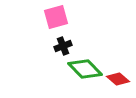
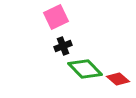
pink square: rotated 10 degrees counterclockwise
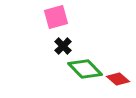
pink square: rotated 10 degrees clockwise
black cross: rotated 24 degrees counterclockwise
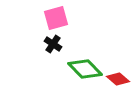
pink square: moved 1 px down
black cross: moved 10 px left, 2 px up; rotated 12 degrees counterclockwise
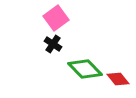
pink square: rotated 20 degrees counterclockwise
red diamond: rotated 10 degrees clockwise
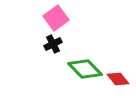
black cross: rotated 30 degrees clockwise
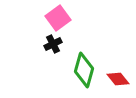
pink square: moved 2 px right
green diamond: moved 1 px left, 1 px down; rotated 60 degrees clockwise
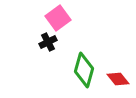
black cross: moved 5 px left, 2 px up
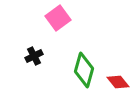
black cross: moved 14 px left, 14 px down
red diamond: moved 3 px down
